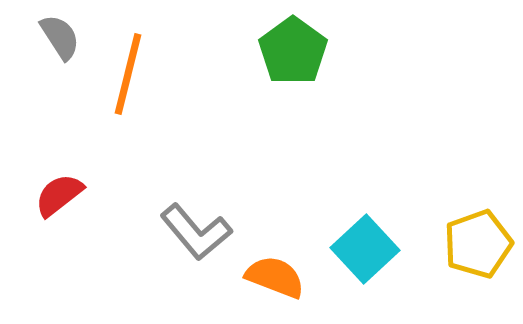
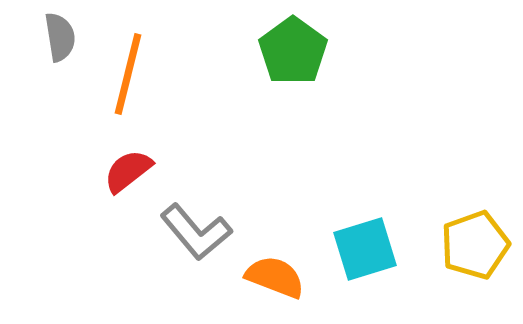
gray semicircle: rotated 24 degrees clockwise
red semicircle: moved 69 px right, 24 px up
yellow pentagon: moved 3 px left, 1 px down
cyan square: rotated 26 degrees clockwise
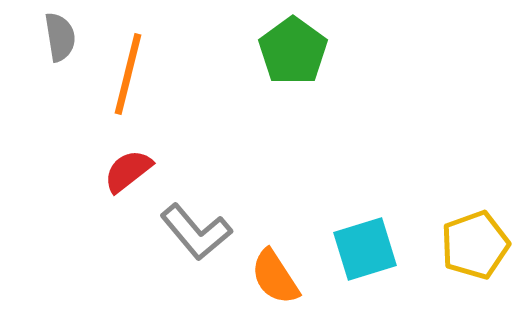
orange semicircle: rotated 144 degrees counterclockwise
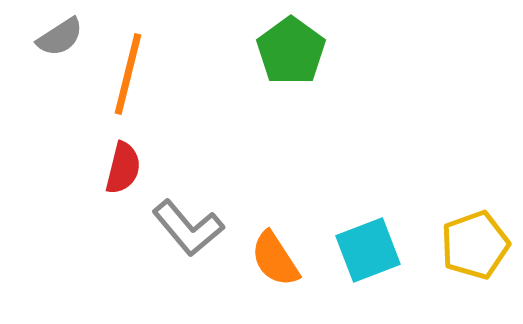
gray semicircle: rotated 66 degrees clockwise
green pentagon: moved 2 px left
red semicircle: moved 5 px left, 3 px up; rotated 142 degrees clockwise
gray L-shape: moved 8 px left, 4 px up
cyan square: moved 3 px right, 1 px down; rotated 4 degrees counterclockwise
orange semicircle: moved 18 px up
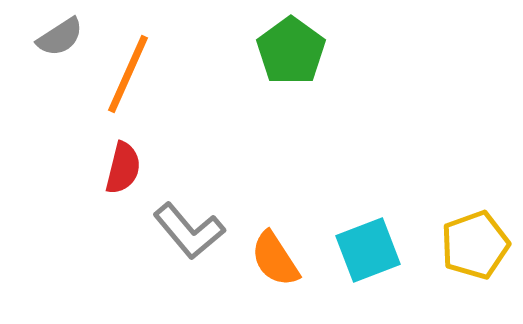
orange line: rotated 10 degrees clockwise
gray L-shape: moved 1 px right, 3 px down
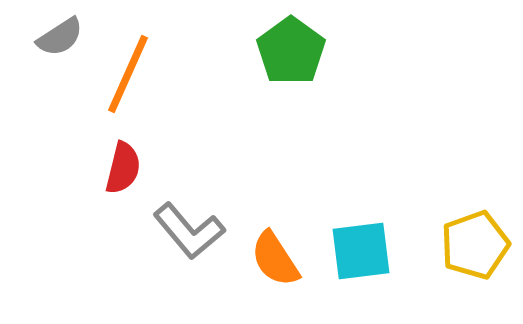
cyan square: moved 7 px left, 1 px down; rotated 14 degrees clockwise
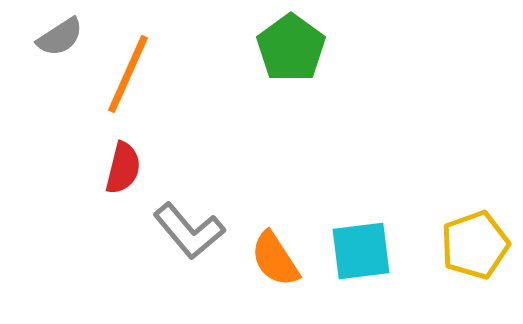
green pentagon: moved 3 px up
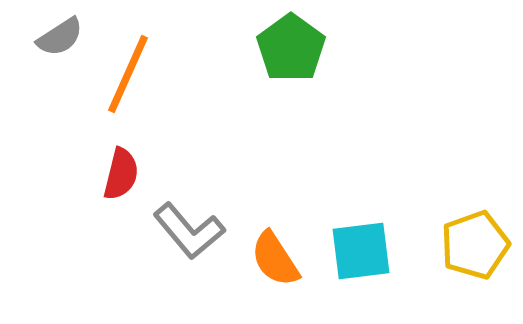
red semicircle: moved 2 px left, 6 px down
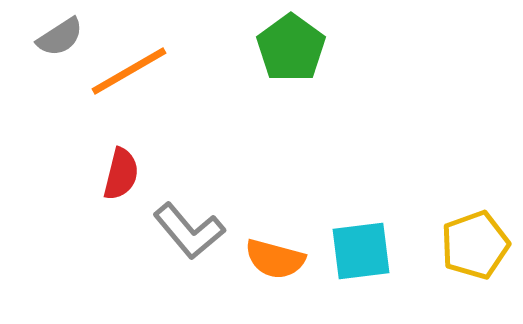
orange line: moved 1 px right, 3 px up; rotated 36 degrees clockwise
orange semicircle: rotated 42 degrees counterclockwise
